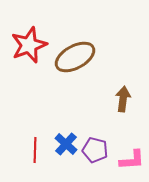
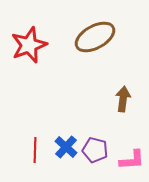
brown ellipse: moved 20 px right, 20 px up
blue cross: moved 3 px down
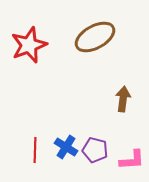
blue cross: rotated 10 degrees counterclockwise
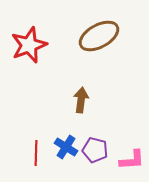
brown ellipse: moved 4 px right, 1 px up
brown arrow: moved 42 px left, 1 px down
red line: moved 1 px right, 3 px down
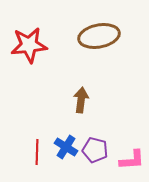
brown ellipse: rotated 18 degrees clockwise
red star: rotated 15 degrees clockwise
red line: moved 1 px right, 1 px up
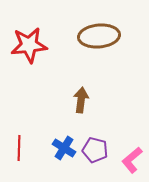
brown ellipse: rotated 6 degrees clockwise
blue cross: moved 2 px left, 1 px down
red line: moved 18 px left, 4 px up
pink L-shape: rotated 144 degrees clockwise
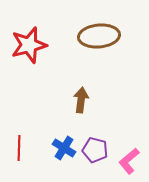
red star: rotated 9 degrees counterclockwise
pink L-shape: moved 3 px left, 1 px down
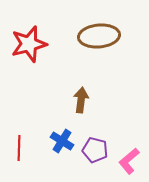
red star: moved 1 px up
blue cross: moved 2 px left, 7 px up
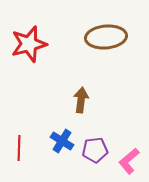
brown ellipse: moved 7 px right, 1 px down
purple pentagon: rotated 20 degrees counterclockwise
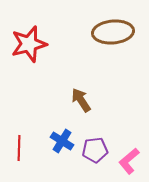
brown ellipse: moved 7 px right, 5 px up
brown arrow: rotated 40 degrees counterclockwise
